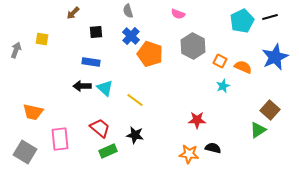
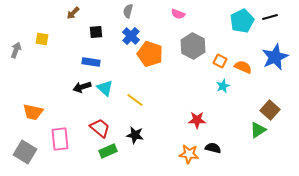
gray semicircle: rotated 32 degrees clockwise
black arrow: moved 1 px down; rotated 18 degrees counterclockwise
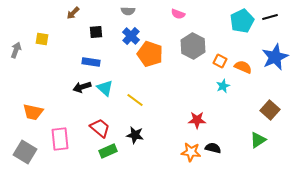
gray semicircle: rotated 104 degrees counterclockwise
green triangle: moved 10 px down
orange star: moved 2 px right, 2 px up
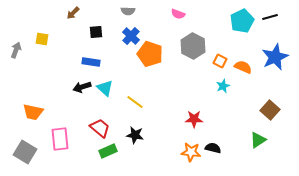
yellow line: moved 2 px down
red star: moved 3 px left, 1 px up
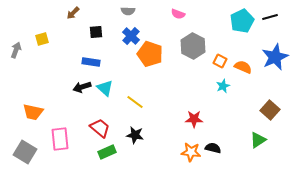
yellow square: rotated 24 degrees counterclockwise
green rectangle: moved 1 px left, 1 px down
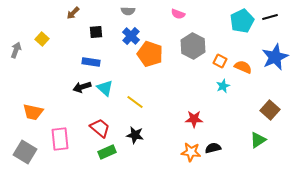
yellow square: rotated 32 degrees counterclockwise
black semicircle: rotated 28 degrees counterclockwise
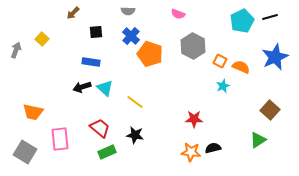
orange semicircle: moved 2 px left
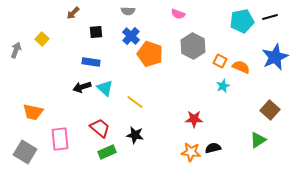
cyan pentagon: rotated 15 degrees clockwise
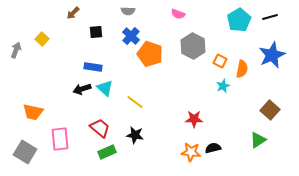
cyan pentagon: moved 3 px left, 1 px up; rotated 20 degrees counterclockwise
blue star: moved 3 px left, 2 px up
blue rectangle: moved 2 px right, 5 px down
orange semicircle: moved 1 px right, 2 px down; rotated 78 degrees clockwise
black arrow: moved 2 px down
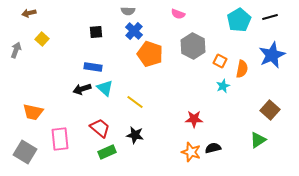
brown arrow: moved 44 px left; rotated 32 degrees clockwise
blue cross: moved 3 px right, 5 px up
orange star: rotated 12 degrees clockwise
